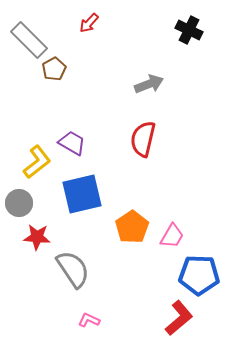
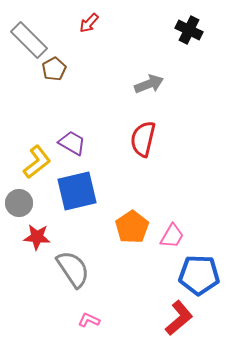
blue square: moved 5 px left, 3 px up
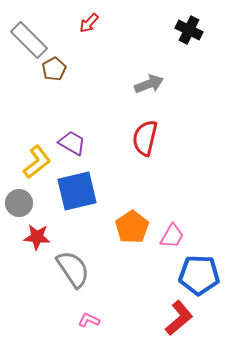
red semicircle: moved 2 px right, 1 px up
